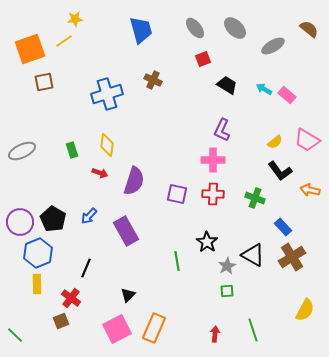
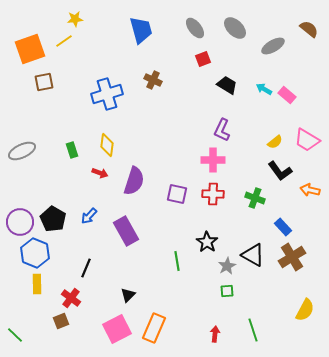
blue hexagon at (38, 253): moved 3 px left; rotated 16 degrees counterclockwise
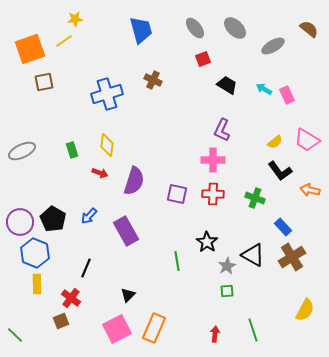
pink rectangle at (287, 95): rotated 24 degrees clockwise
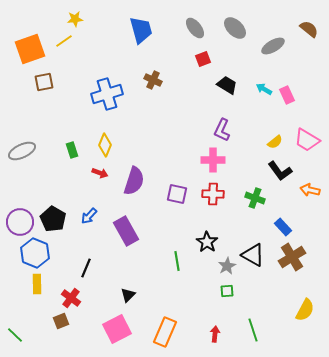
yellow diamond at (107, 145): moved 2 px left; rotated 15 degrees clockwise
orange rectangle at (154, 328): moved 11 px right, 4 px down
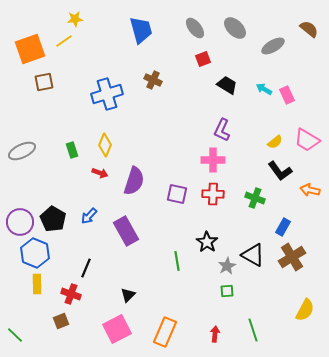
blue rectangle at (283, 227): rotated 72 degrees clockwise
red cross at (71, 298): moved 4 px up; rotated 18 degrees counterclockwise
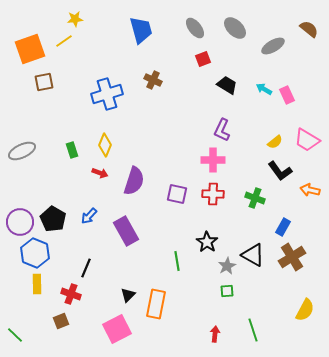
orange rectangle at (165, 332): moved 9 px left, 28 px up; rotated 12 degrees counterclockwise
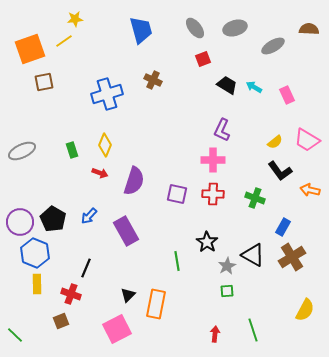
gray ellipse at (235, 28): rotated 60 degrees counterclockwise
brown semicircle at (309, 29): rotated 36 degrees counterclockwise
cyan arrow at (264, 89): moved 10 px left, 2 px up
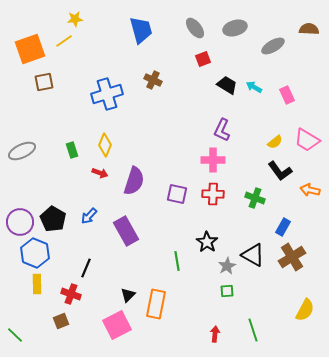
pink square at (117, 329): moved 4 px up
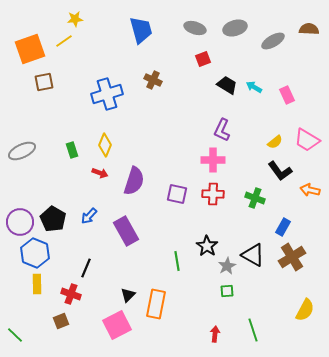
gray ellipse at (195, 28): rotated 35 degrees counterclockwise
gray ellipse at (273, 46): moved 5 px up
black star at (207, 242): moved 4 px down
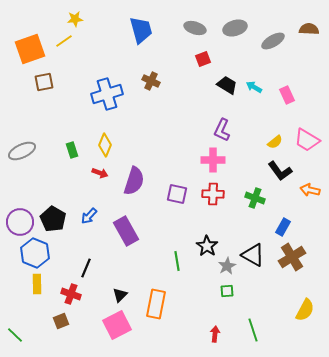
brown cross at (153, 80): moved 2 px left, 1 px down
black triangle at (128, 295): moved 8 px left
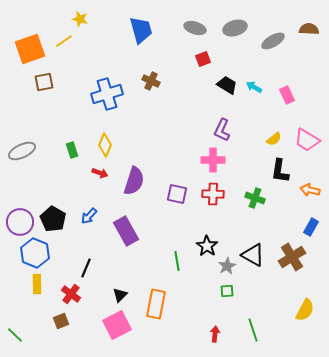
yellow star at (75, 19): moved 5 px right; rotated 21 degrees clockwise
yellow semicircle at (275, 142): moved 1 px left, 3 px up
black L-shape at (280, 171): rotated 45 degrees clockwise
blue rectangle at (283, 227): moved 28 px right
red cross at (71, 294): rotated 18 degrees clockwise
